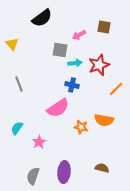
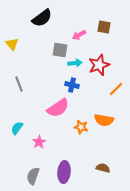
brown semicircle: moved 1 px right
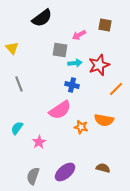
brown square: moved 1 px right, 2 px up
yellow triangle: moved 4 px down
pink semicircle: moved 2 px right, 2 px down
purple ellipse: moved 1 px right; rotated 45 degrees clockwise
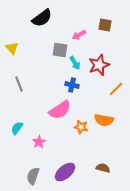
cyan arrow: rotated 64 degrees clockwise
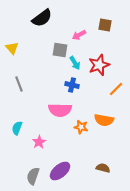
pink semicircle: rotated 35 degrees clockwise
cyan semicircle: rotated 16 degrees counterclockwise
purple ellipse: moved 5 px left, 1 px up
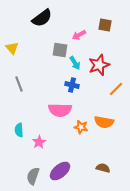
orange semicircle: moved 2 px down
cyan semicircle: moved 2 px right, 2 px down; rotated 24 degrees counterclockwise
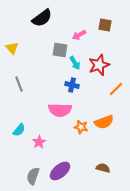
orange semicircle: rotated 30 degrees counterclockwise
cyan semicircle: rotated 136 degrees counterclockwise
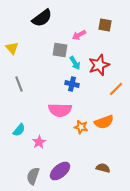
blue cross: moved 1 px up
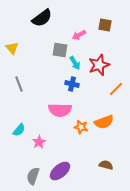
brown semicircle: moved 3 px right, 3 px up
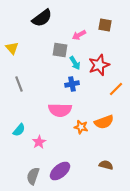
blue cross: rotated 24 degrees counterclockwise
